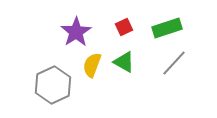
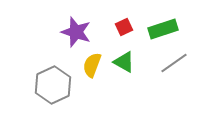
green rectangle: moved 4 px left, 1 px down
purple star: rotated 20 degrees counterclockwise
gray line: rotated 12 degrees clockwise
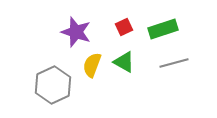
gray line: rotated 20 degrees clockwise
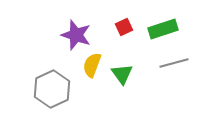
purple star: moved 3 px down
green triangle: moved 2 px left, 12 px down; rotated 25 degrees clockwise
gray hexagon: moved 1 px left, 4 px down
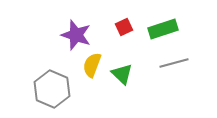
green triangle: rotated 10 degrees counterclockwise
gray hexagon: rotated 12 degrees counterclockwise
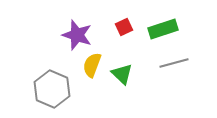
purple star: moved 1 px right
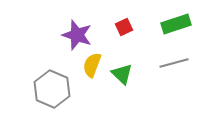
green rectangle: moved 13 px right, 5 px up
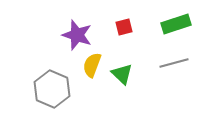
red square: rotated 12 degrees clockwise
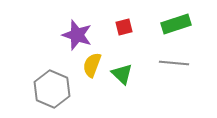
gray line: rotated 20 degrees clockwise
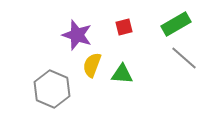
green rectangle: rotated 12 degrees counterclockwise
gray line: moved 10 px right, 5 px up; rotated 36 degrees clockwise
green triangle: rotated 40 degrees counterclockwise
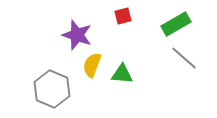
red square: moved 1 px left, 11 px up
